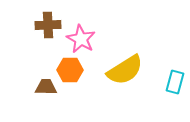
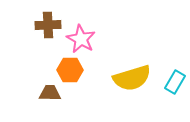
yellow semicircle: moved 7 px right, 8 px down; rotated 15 degrees clockwise
cyan rectangle: rotated 15 degrees clockwise
brown trapezoid: moved 4 px right, 6 px down
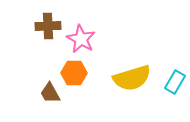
brown cross: moved 1 px down
orange hexagon: moved 4 px right, 3 px down
brown trapezoid: rotated 120 degrees counterclockwise
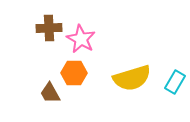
brown cross: moved 1 px right, 2 px down
